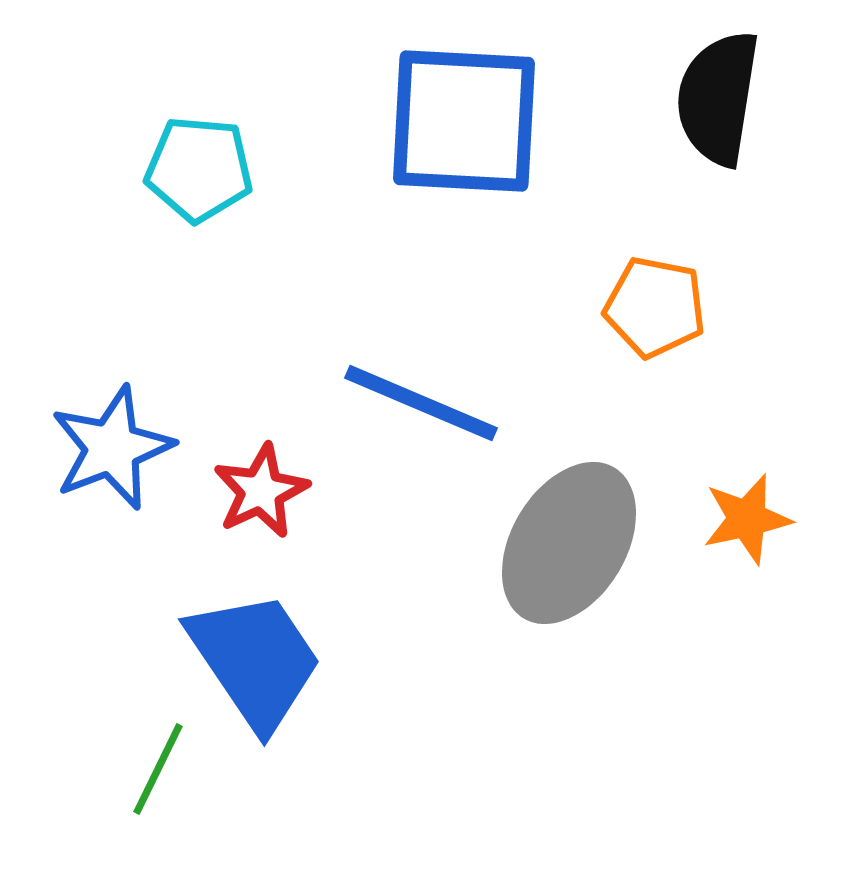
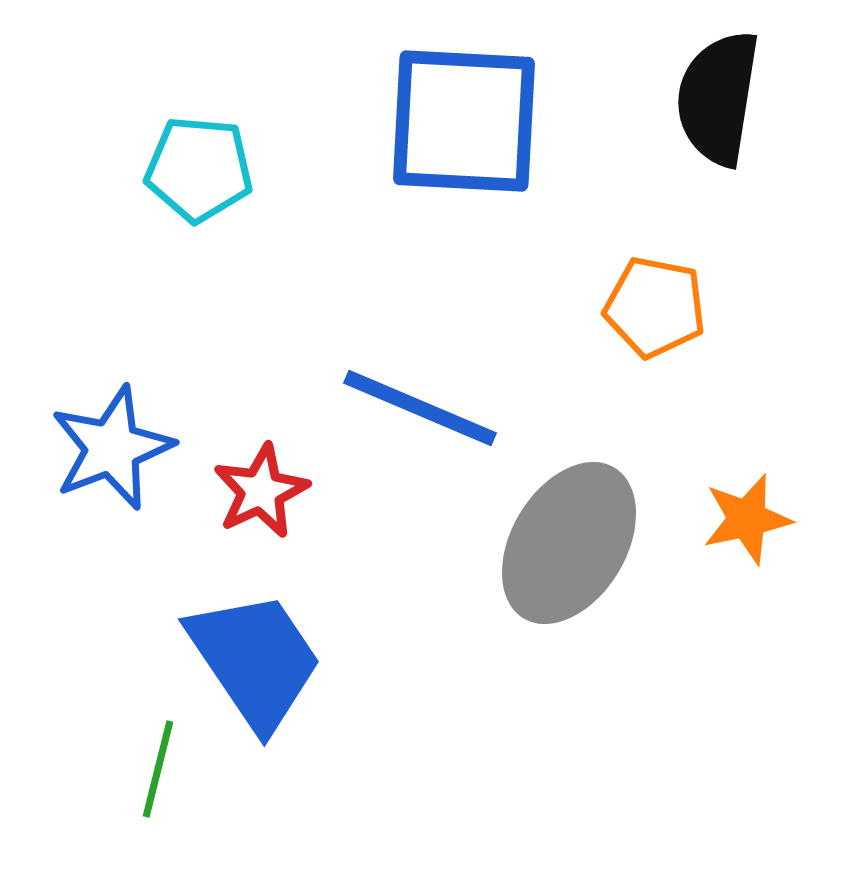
blue line: moved 1 px left, 5 px down
green line: rotated 12 degrees counterclockwise
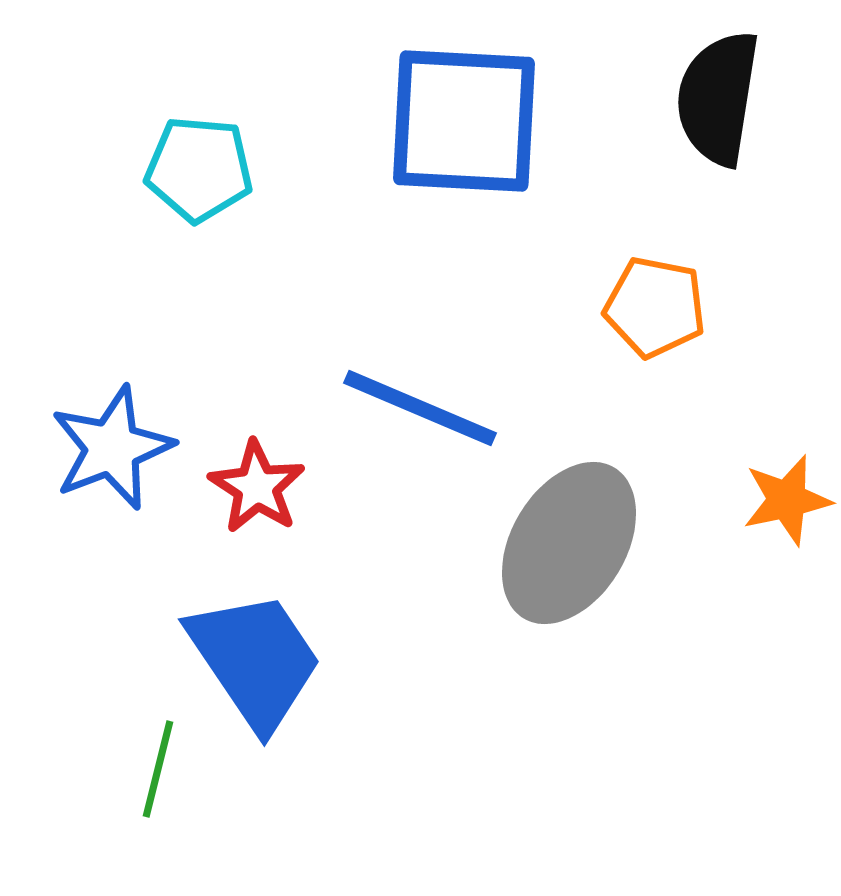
red star: moved 4 px left, 4 px up; rotated 14 degrees counterclockwise
orange star: moved 40 px right, 19 px up
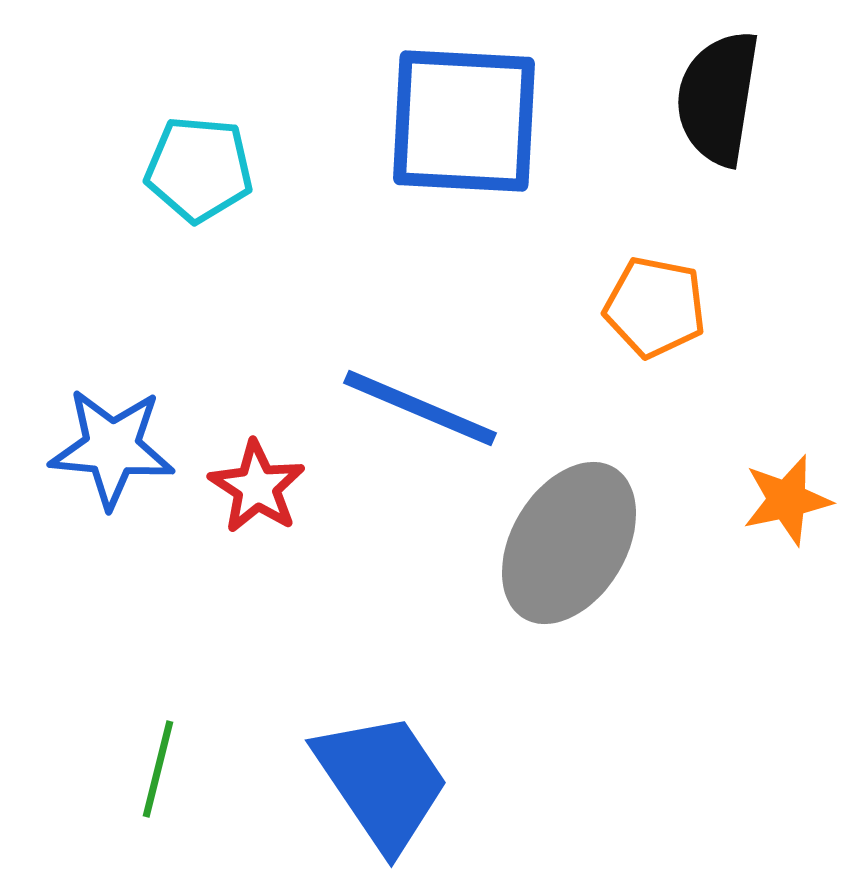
blue star: rotated 26 degrees clockwise
blue trapezoid: moved 127 px right, 121 px down
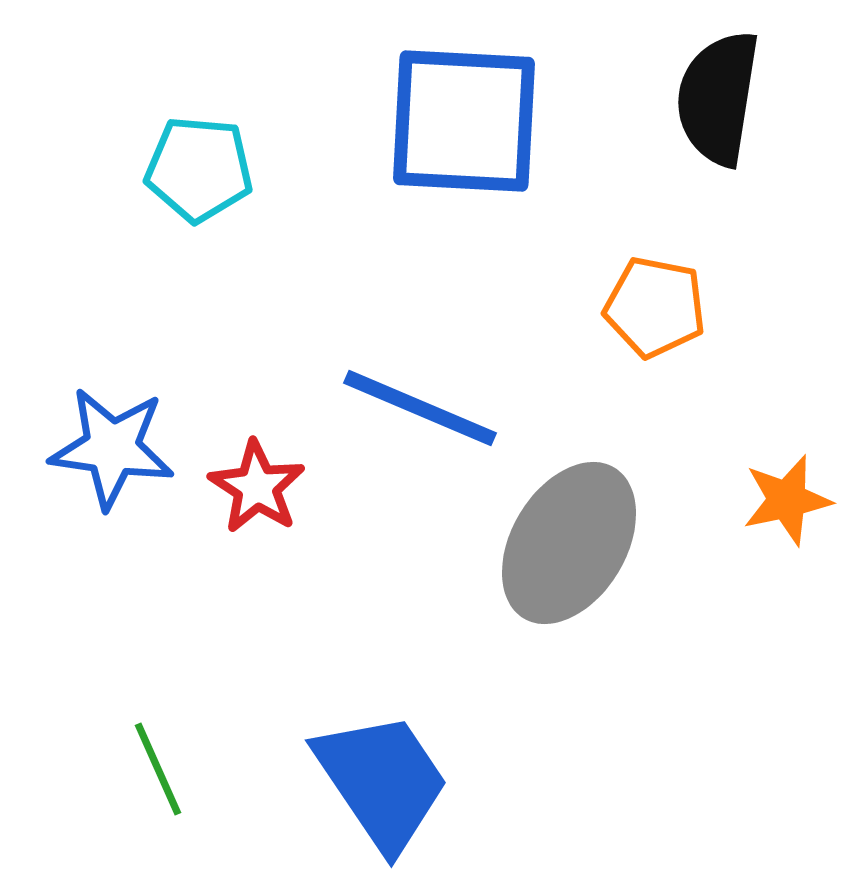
blue star: rotated 3 degrees clockwise
green line: rotated 38 degrees counterclockwise
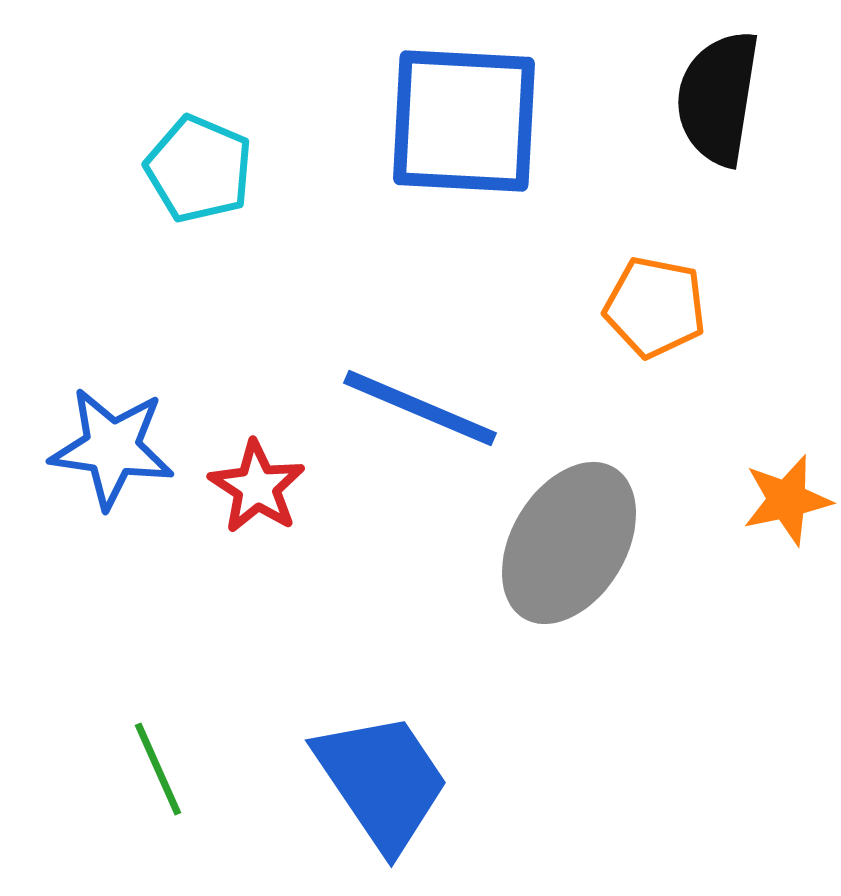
cyan pentagon: rotated 18 degrees clockwise
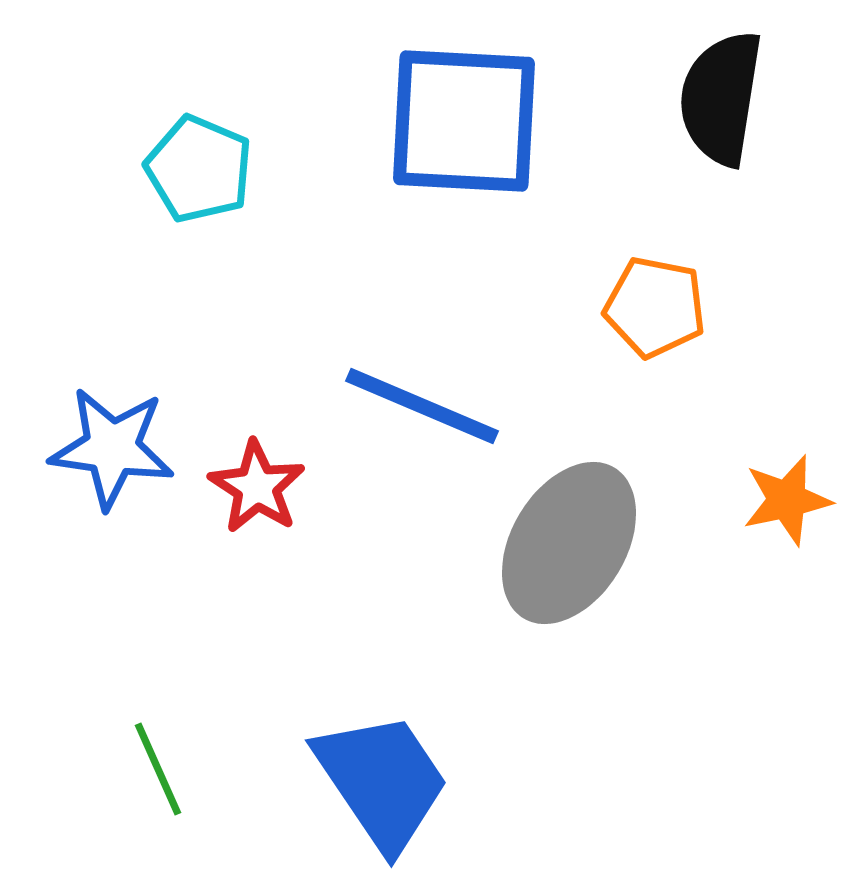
black semicircle: moved 3 px right
blue line: moved 2 px right, 2 px up
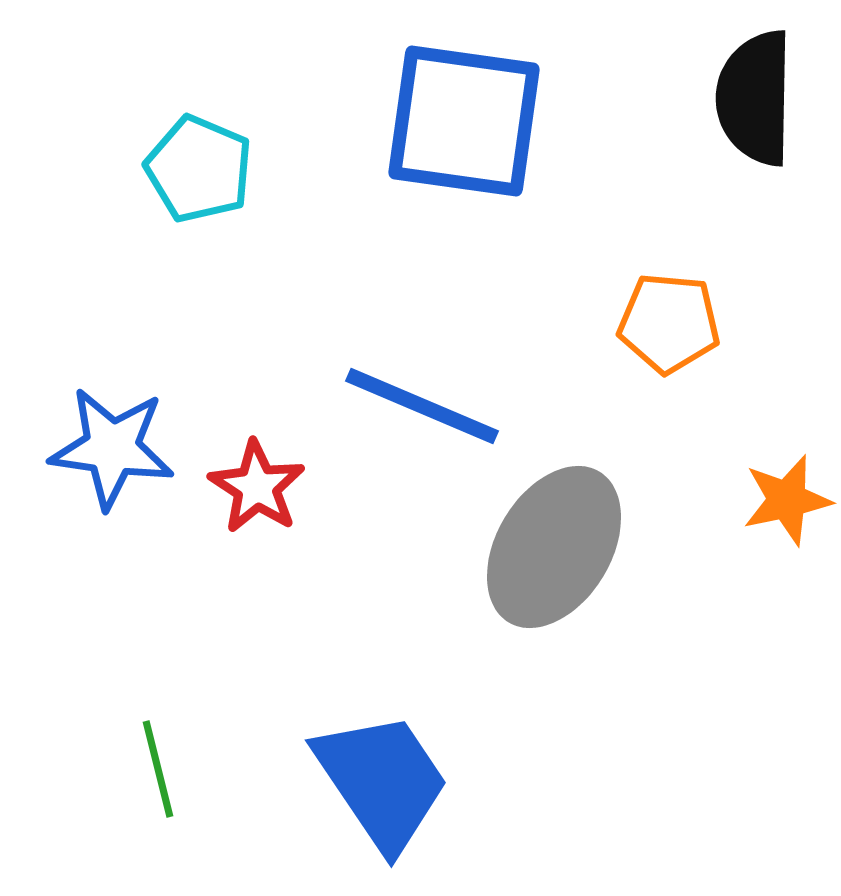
black semicircle: moved 34 px right; rotated 8 degrees counterclockwise
blue square: rotated 5 degrees clockwise
orange pentagon: moved 14 px right, 16 px down; rotated 6 degrees counterclockwise
gray ellipse: moved 15 px left, 4 px down
green line: rotated 10 degrees clockwise
